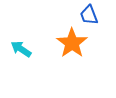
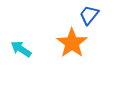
blue trapezoid: rotated 60 degrees clockwise
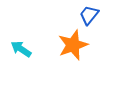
orange star: moved 1 px right, 2 px down; rotated 16 degrees clockwise
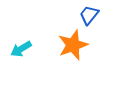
cyan arrow: rotated 65 degrees counterclockwise
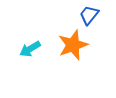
cyan arrow: moved 9 px right
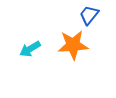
orange star: rotated 16 degrees clockwise
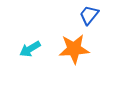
orange star: moved 1 px right, 4 px down
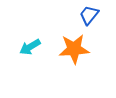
cyan arrow: moved 2 px up
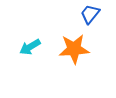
blue trapezoid: moved 1 px right, 1 px up
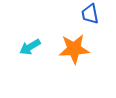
blue trapezoid: rotated 50 degrees counterclockwise
